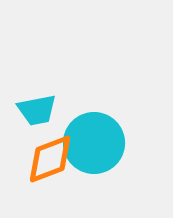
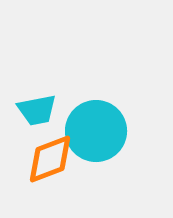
cyan circle: moved 2 px right, 12 px up
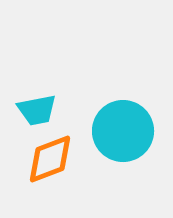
cyan circle: moved 27 px right
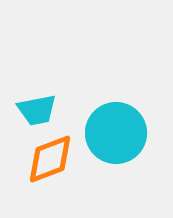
cyan circle: moved 7 px left, 2 px down
